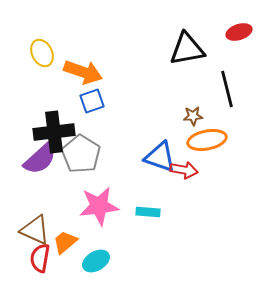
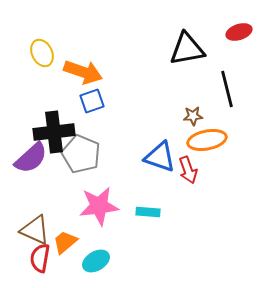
gray pentagon: rotated 9 degrees counterclockwise
purple semicircle: moved 9 px left, 1 px up
red arrow: moved 4 px right; rotated 60 degrees clockwise
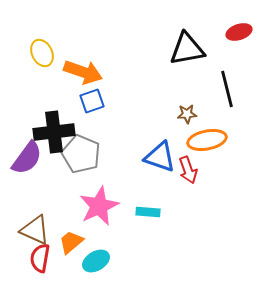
brown star: moved 6 px left, 2 px up
purple semicircle: moved 4 px left; rotated 12 degrees counterclockwise
pink star: rotated 18 degrees counterclockwise
orange trapezoid: moved 6 px right
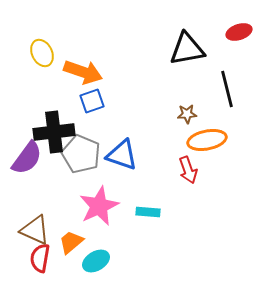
blue triangle: moved 38 px left, 2 px up
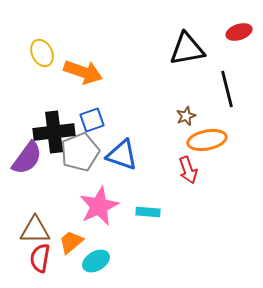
blue square: moved 19 px down
brown star: moved 1 px left, 2 px down; rotated 18 degrees counterclockwise
gray pentagon: moved 1 px left, 2 px up; rotated 27 degrees clockwise
brown triangle: rotated 24 degrees counterclockwise
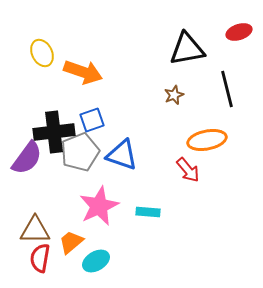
brown star: moved 12 px left, 21 px up
red arrow: rotated 20 degrees counterclockwise
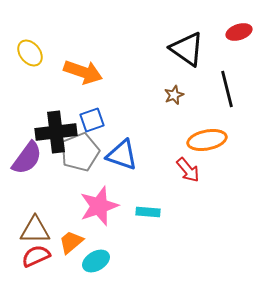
black triangle: rotated 45 degrees clockwise
yellow ellipse: moved 12 px left; rotated 12 degrees counterclockwise
black cross: moved 2 px right
pink star: rotated 6 degrees clockwise
red semicircle: moved 4 px left, 2 px up; rotated 56 degrees clockwise
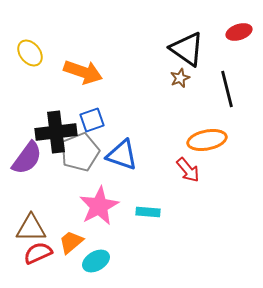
brown star: moved 6 px right, 17 px up
pink star: rotated 9 degrees counterclockwise
brown triangle: moved 4 px left, 2 px up
red semicircle: moved 2 px right, 3 px up
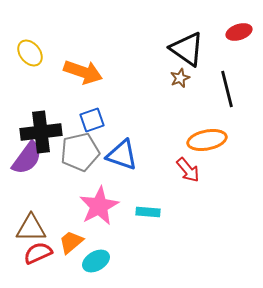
black cross: moved 15 px left
gray pentagon: rotated 9 degrees clockwise
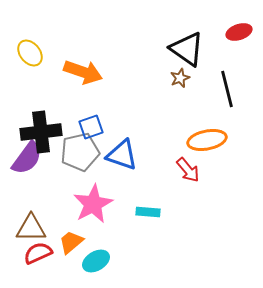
blue square: moved 1 px left, 7 px down
pink star: moved 6 px left, 2 px up
